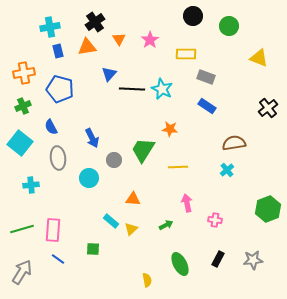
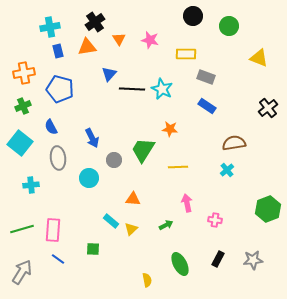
pink star at (150, 40): rotated 24 degrees counterclockwise
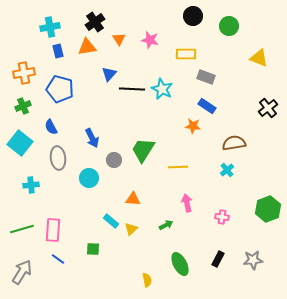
orange star at (170, 129): moved 23 px right, 3 px up
pink cross at (215, 220): moved 7 px right, 3 px up
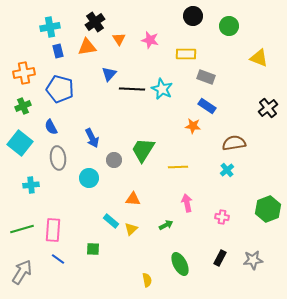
black rectangle at (218, 259): moved 2 px right, 1 px up
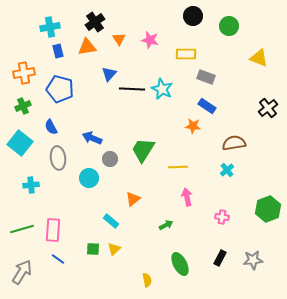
blue arrow at (92, 138): rotated 138 degrees clockwise
gray circle at (114, 160): moved 4 px left, 1 px up
orange triangle at (133, 199): rotated 42 degrees counterclockwise
pink arrow at (187, 203): moved 6 px up
yellow triangle at (131, 229): moved 17 px left, 20 px down
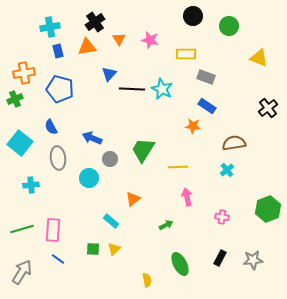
green cross at (23, 106): moved 8 px left, 7 px up
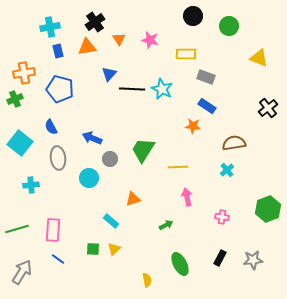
orange triangle at (133, 199): rotated 21 degrees clockwise
green line at (22, 229): moved 5 px left
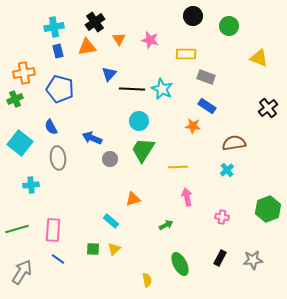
cyan cross at (50, 27): moved 4 px right
cyan circle at (89, 178): moved 50 px right, 57 px up
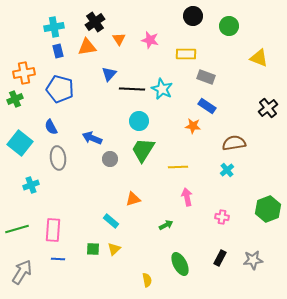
cyan cross at (31, 185): rotated 14 degrees counterclockwise
blue line at (58, 259): rotated 32 degrees counterclockwise
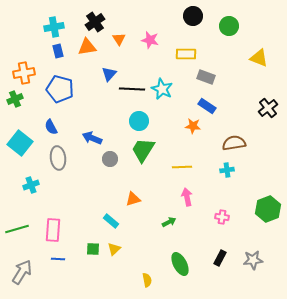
yellow line at (178, 167): moved 4 px right
cyan cross at (227, 170): rotated 32 degrees clockwise
green arrow at (166, 225): moved 3 px right, 3 px up
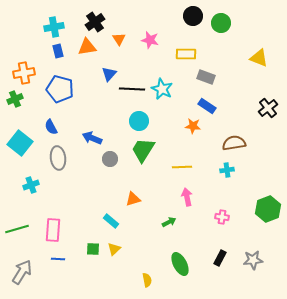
green circle at (229, 26): moved 8 px left, 3 px up
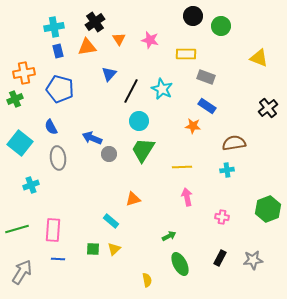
green circle at (221, 23): moved 3 px down
black line at (132, 89): moved 1 px left, 2 px down; rotated 65 degrees counterclockwise
gray circle at (110, 159): moved 1 px left, 5 px up
green arrow at (169, 222): moved 14 px down
